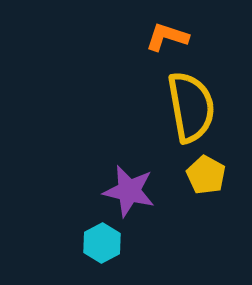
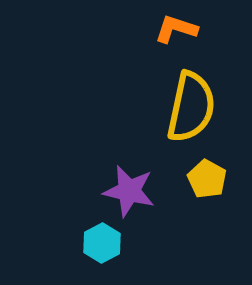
orange L-shape: moved 9 px right, 8 px up
yellow semicircle: rotated 22 degrees clockwise
yellow pentagon: moved 1 px right, 4 px down
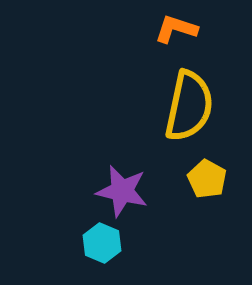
yellow semicircle: moved 2 px left, 1 px up
purple star: moved 7 px left
cyan hexagon: rotated 9 degrees counterclockwise
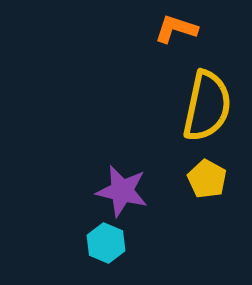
yellow semicircle: moved 18 px right
cyan hexagon: moved 4 px right
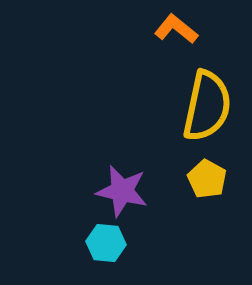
orange L-shape: rotated 21 degrees clockwise
cyan hexagon: rotated 18 degrees counterclockwise
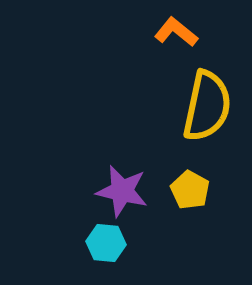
orange L-shape: moved 3 px down
yellow pentagon: moved 17 px left, 11 px down
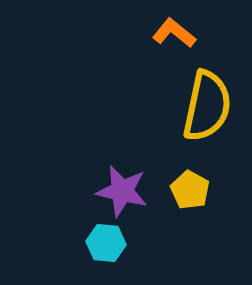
orange L-shape: moved 2 px left, 1 px down
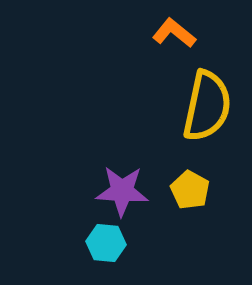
purple star: rotated 10 degrees counterclockwise
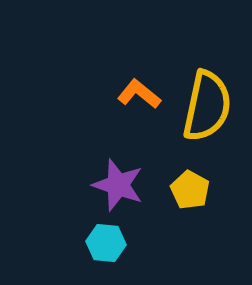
orange L-shape: moved 35 px left, 61 px down
purple star: moved 4 px left, 6 px up; rotated 16 degrees clockwise
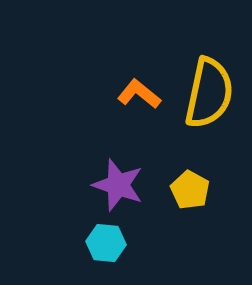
yellow semicircle: moved 2 px right, 13 px up
